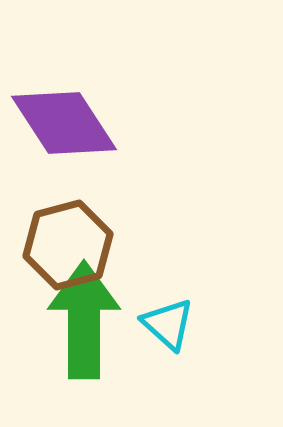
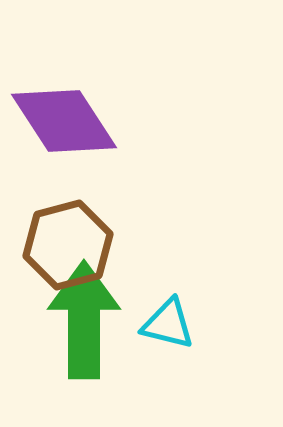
purple diamond: moved 2 px up
cyan triangle: rotated 28 degrees counterclockwise
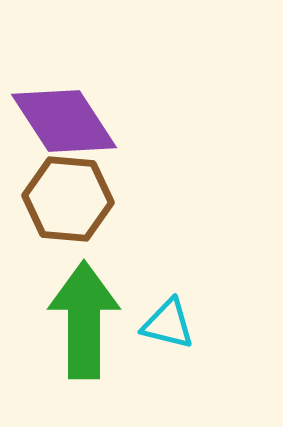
brown hexagon: moved 46 px up; rotated 20 degrees clockwise
